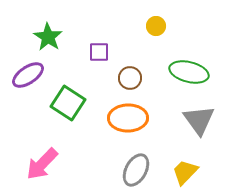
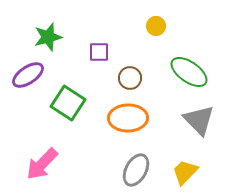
green star: rotated 24 degrees clockwise
green ellipse: rotated 21 degrees clockwise
gray triangle: rotated 8 degrees counterclockwise
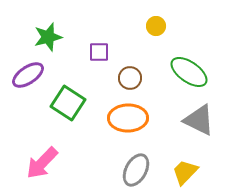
gray triangle: rotated 20 degrees counterclockwise
pink arrow: moved 1 px up
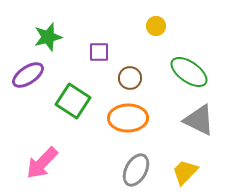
green square: moved 5 px right, 2 px up
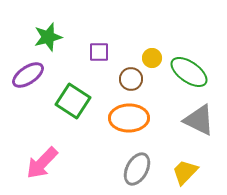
yellow circle: moved 4 px left, 32 px down
brown circle: moved 1 px right, 1 px down
orange ellipse: moved 1 px right
gray ellipse: moved 1 px right, 1 px up
